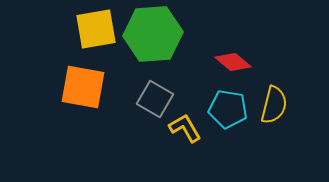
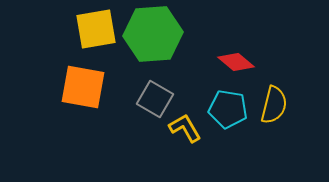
red diamond: moved 3 px right
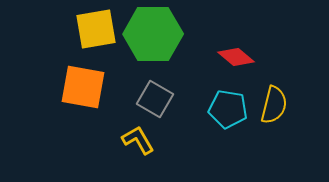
green hexagon: rotated 4 degrees clockwise
red diamond: moved 5 px up
yellow L-shape: moved 47 px left, 12 px down
